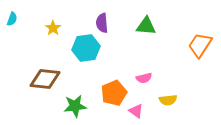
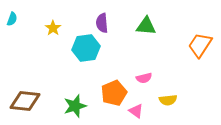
brown diamond: moved 20 px left, 22 px down
green star: rotated 10 degrees counterclockwise
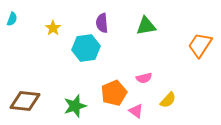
green triangle: rotated 15 degrees counterclockwise
yellow semicircle: rotated 42 degrees counterclockwise
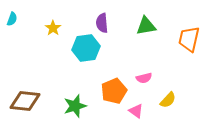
orange trapezoid: moved 11 px left, 6 px up; rotated 20 degrees counterclockwise
orange pentagon: moved 2 px up
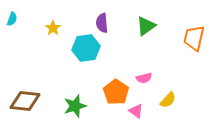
green triangle: rotated 25 degrees counterclockwise
orange trapezoid: moved 5 px right, 1 px up
orange pentagon: moved 2 px right, 1 px down; rotated 15 degrees counterclockwise
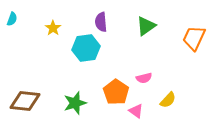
purple semicircle: moved 1 px left, 1 px up
orange trapezoid: rotated 12 degrees clockwise
green star: moved 3 px up
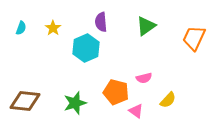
cyan semicircle: moved 9 px right, 9 px down
cyan hexagon: rotated 16 degrees counterclockwise
orange pentagon: rotated 20 degrees counterclockwise
